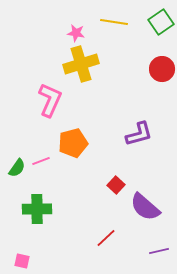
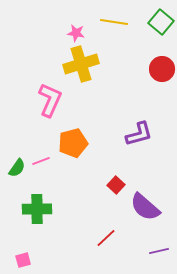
green square: rotated 15 degrees counterclockwise
pink square: moved 1 px right, 1 px up; rotated 28 degrees counterclockwise
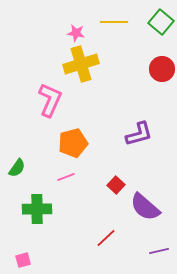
yellow line: rotated 8 degrees counterclockwise
pink line: moved 25 px right, 16 px down
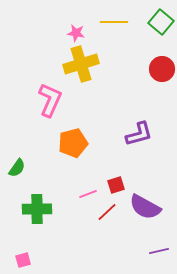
pink line: moved 22 px right, 17 px down
red square: rotated 30 degrees clockwise
purple semicircle: rotated 12 degrees counterclockwise
red line: moved 1 px right, 26 px up
